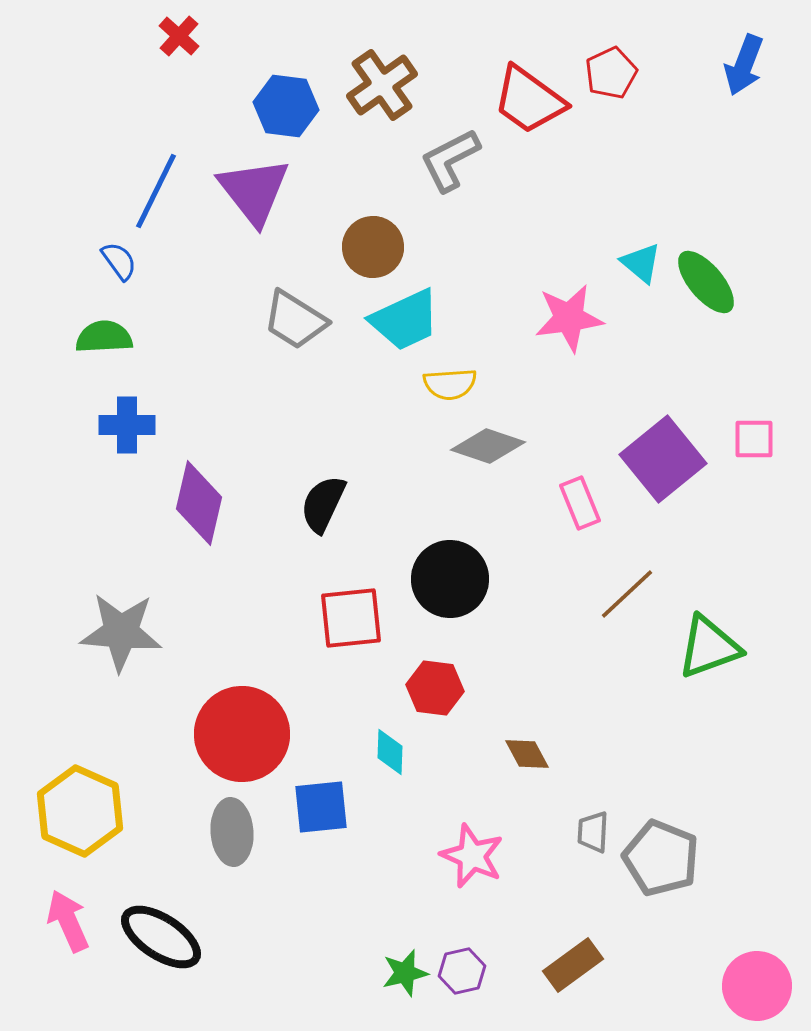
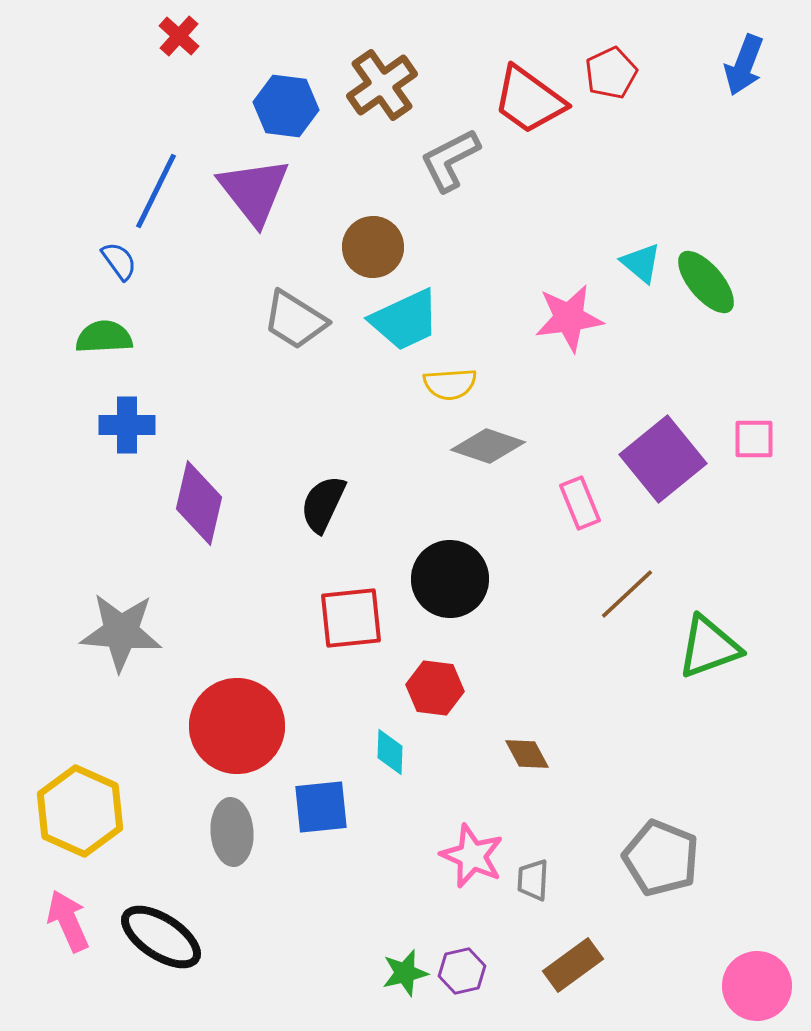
red circle at (242, 734): moved 5 px left, 8 px up
gray trapezoid at (593, 832): moved 60 px left, 48 px down
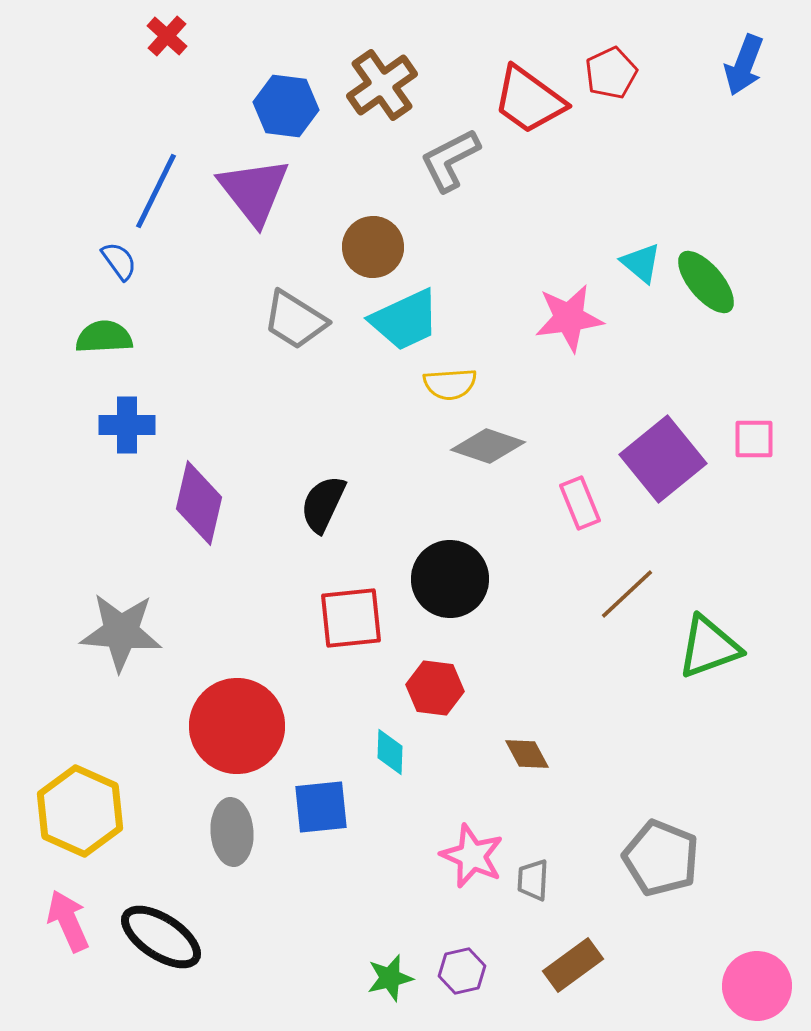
red cross at (179, 36): moved 12 px left
green star at (405, 973): moved 15 px left, 5 px down
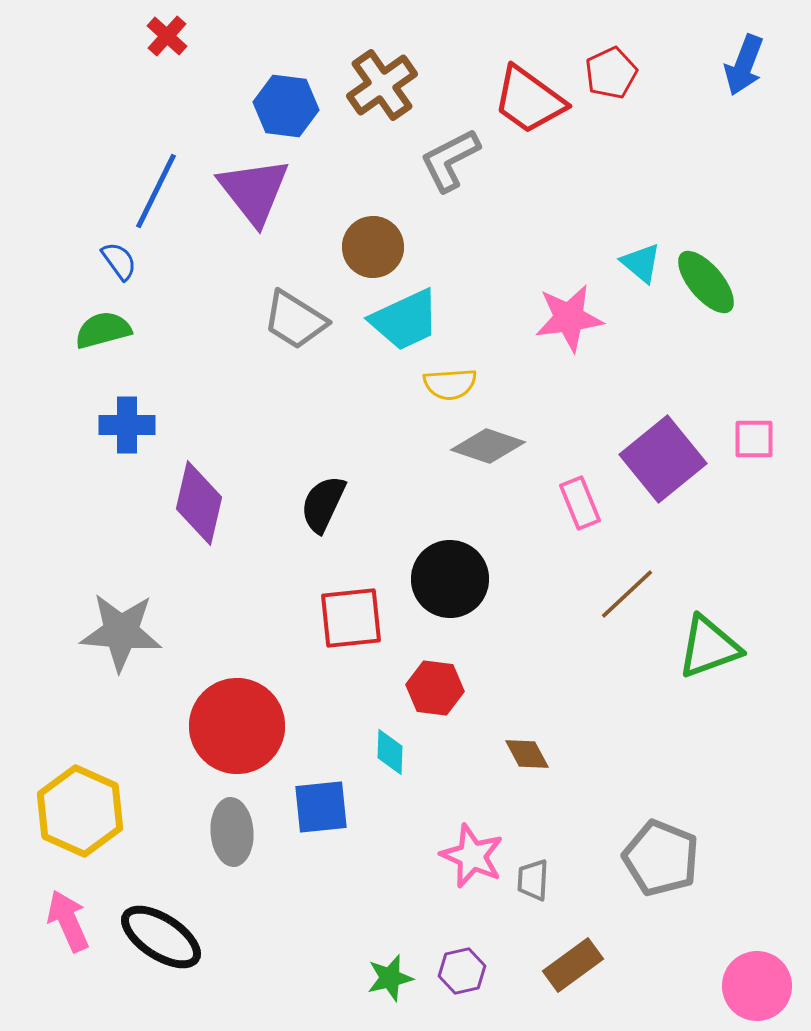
green semicircle at (104, 337): moved 1 px left, 7 px up; rotated 12 degrees counterclockwise
